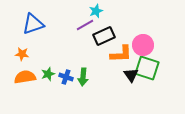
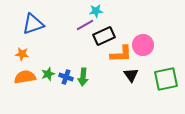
cyan star: rotated 16 degrees clockwise
green square: moved 19 px right, 11 px down; rotated 30 degrees counterclockwise
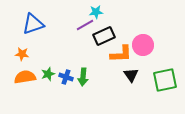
cyan star: moved 1 px down
green square: moved 1 px left, 1 px down
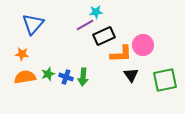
blue triangle: rotated 30 degrees counterclockwise
